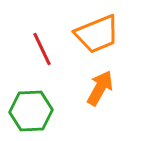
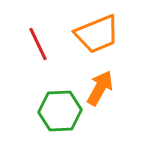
red line: moved 4 px left, 5 px up
green hexagon: moved 29 px right
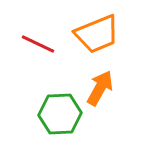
red line: rotated 40 degrees counterclockwise
green hexagon: moved 3 px down
